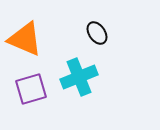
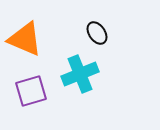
cyan cross: moved 1 px right, 3 px up
purple square: moved 2 px down
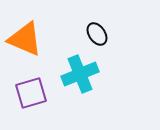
black ellipse: moved 1 px down
purple square: moved 2 px down
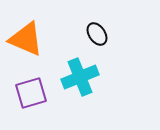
orange triangle: moved 1 px right
cyan cross: moved 3 px down
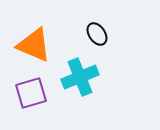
orange triangle: moved 8 px right, 6 px down
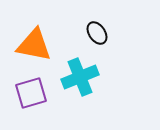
black ellipse: moved 1 px up
orange triangle: rotated 12 degrees counterclockwise
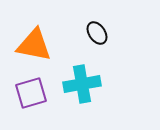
cyan cross: moved 2 px right, 7 px down; rotated 12 degrees clockwise
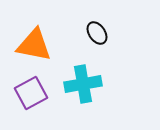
cyan cross: moved 1 px right
purple square: rotated 12 degrees counterclockwise
